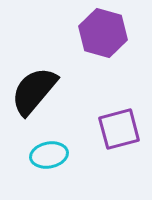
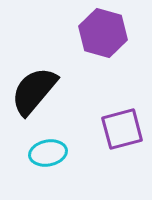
purple square: moved 3 px right
cyan ellipse: moved 1 px left, 2 px up
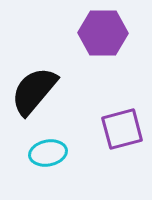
purple hexagon: rotated 15 degrees counterclockwise
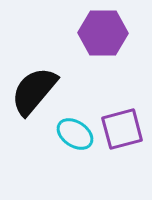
cyan ellipse: moved 27 px right, 19 px up; rotated 45 degrees clockwise
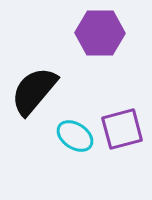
purple hexagon: moved 3 px left
cyan ellipse: moved 2 px down
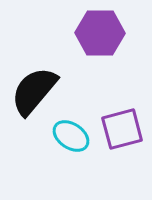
cyan ellipse: moved 4 px left
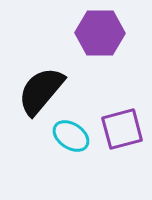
black semicircle: moved 7 px right
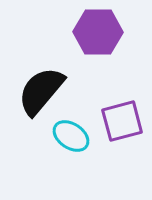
purple hexagon: moved 2 px left, 1 px up
purple square: moved 8 px up
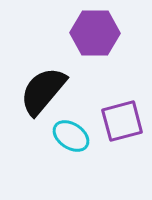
purple hexagon: moved 3 px left, 1 px down
black semicircle: moved 2 px right
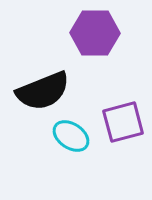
black semicircle: rotated 152 degrees counterclockwise
purple square: moved 1 px right, 1 px down
